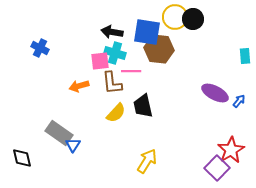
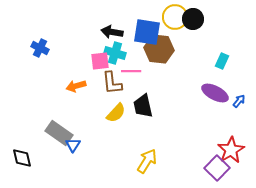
cyan rectangle: moved 23 px left, 5 px down; rotated 28 degrees clockwise
orange arrow: moved 3 px left
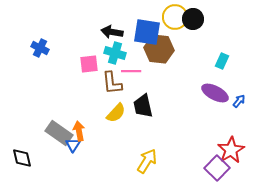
pink square: moved 11 px left, 3 px down
orange arrow: moved 3 px right, 45 px down; rotated 96 degrees clockwise
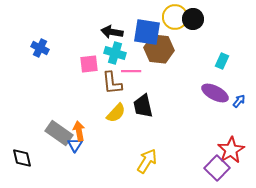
blue triangle: moved 2 px right
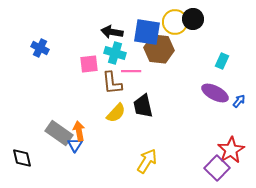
yellow circle: moved 5 px down
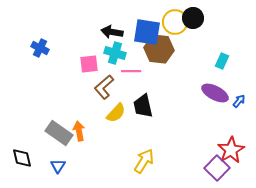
black circle: moved 1 px up
brown L-shape: moved 8 px left, 4 px down; rotated 55 degrees clockwise
blue triangle: moved 17 px left, 21 px down
yellow arrow: moved 3 px left
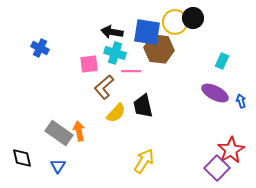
blue arrow: moved 2 px right; rotated 56 degrees counterclockwise
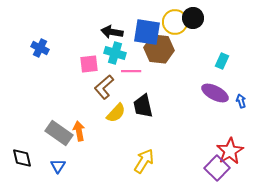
red star: moved 1 px left, 1 px down
